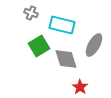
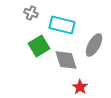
gray diamond: moved 1 px down
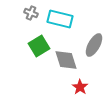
cyan rectangle: moved 2 px left, 6 px up
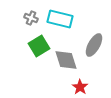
gray cross: moved 5 px down
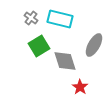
gray cross: rotated 16 degrees clockwise
gray diamond: moved 1 px left, 1 px down
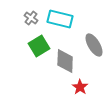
gray ellipse: rotated 60 degrees counterclockwise
gray diamond: rotated 20 degrees clockwise
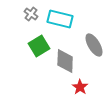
gray cross: moved 4 px up
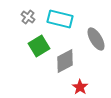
gray cross: moved 3 px left, 3 px down
gray ellipse: moved 2 px right, 6 px up
gray diamond: rotated 60 degrees clockwise
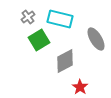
gray cross: rotated 16 degrees clockwise
green square: moved 6 px up
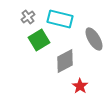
gray ellipse: moved 2 px left
red star: moved 1 px up
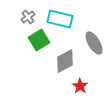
gray ellipse: moved 4 px down
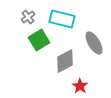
cyan rectangle: moved 2 px right
